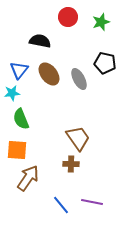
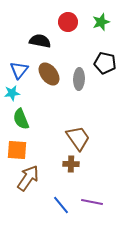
red circle: moved 5 px down
gray ellipse: rotated 30 degrees clockwise
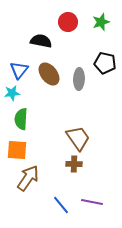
black semicircle: moved 1 px right
green semicircle: rotated 25 degrees clockwise
brown cross: moved 3 px right
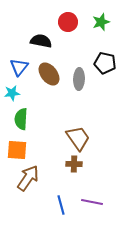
blue triangle: moved 3 px up
blue line: rotated 24 degrees clockwise
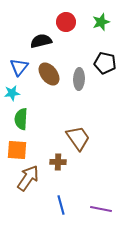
red circle: moved 2 px left
black semicircle: rotated 25 degrees counterclockwise
brown cross: moved 16 px left, 2 px up
purple line: moved 9 px right, 7 px down
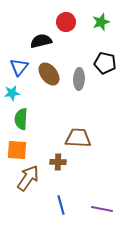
brown trapezoid: rotated 52 degrees counterclockwise
purple line: moved 1 px right
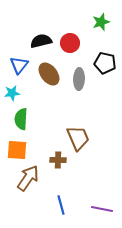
red circle: moved 4 px right, 21 px down
blue triangle: moved 2 px up
brown trapezoid: rotated 64 degrees clockwise
brown cross: moved 2 px up
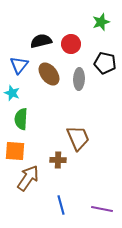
red circle: moved 1 px right, 1 px down
cyan star: rotated 28 degrees clockwise
orange square: moved 2 px left, 1 px down
